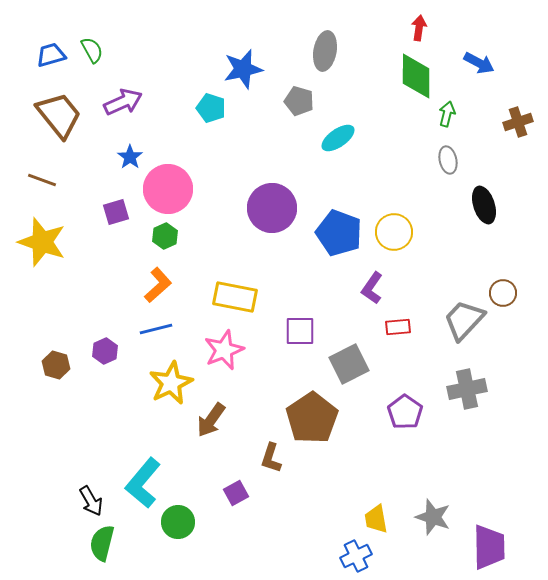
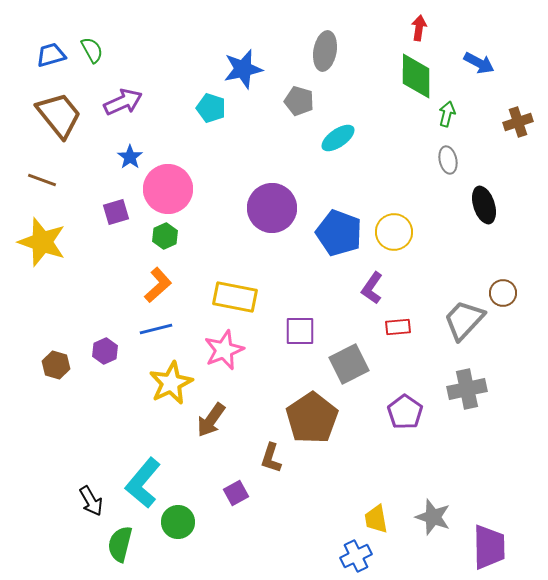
green semicircle at (102, 543): moved 18 px right, 1 px down
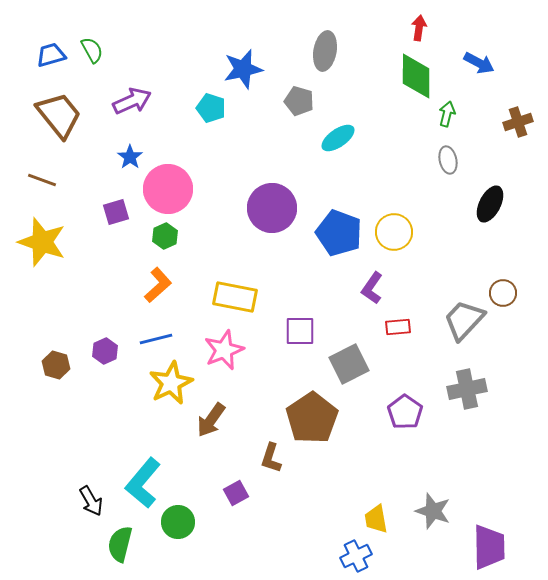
purple arrow at (123, 102): moved 9 px right, 1 px up
black ellipse at (484, 205): moved 6 px right, 1 px up; rotated 45 degrees clockwise
blue line at (156, 329): moved 10 px down
gray star at (433, 517): moved 6 px up
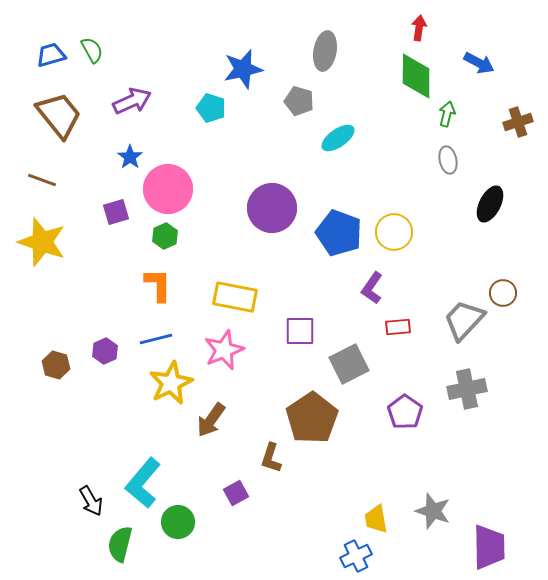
orange L-shape at (158, 285): rotated 48 degrees counterclockwise
